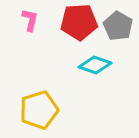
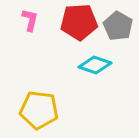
yellow pentagon: rotated 24 degrees clockwise
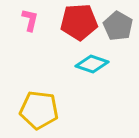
cyan diamond: moved 3 px left, 1 px up
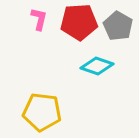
pink L-shape: moved 9 px right, 1 px up
cyan diamond: moved 5 px right, 2 px down
yellow pentagon: moved 3 px right, 2 px down
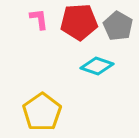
pink L-shape: rotated 20 degrees counterclockwise
yellow pentagon: rotated 30 degrees clockwise
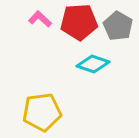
pink L-shape: moved 1 px right; rotated 40 degrees counterclockwise
cyan diamond: moved 4 px left, 2 px up
yellow pentagon: rotated 27 degrees clockwise
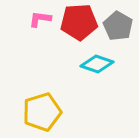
pink L-shape: rotated 35 degrees counterclockwise
cyan diamond: moved 4 px right
yellow pentagon: rotated 9 degrees counterclockwise
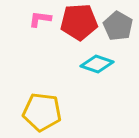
yellow pentagon: rotated 24 degrees clockwise
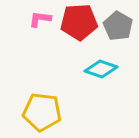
cyan diamond: moved 4 px right, 5 px down
